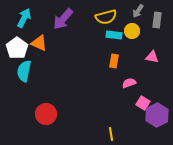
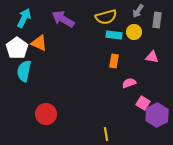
purple arrow: rotated 80 degrees clockwise
yellow circle: moved 2 px right, 1 px down
yellow line: moved 5 px left
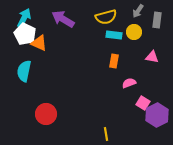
white pentagon: moved 8 px right, 14 px up; rotated 10 degrees counterclockwise
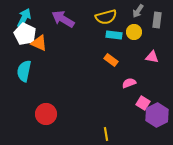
orange rectangle: moved 3 px left, 1 px up; rotated 64 degrees counterclockwise
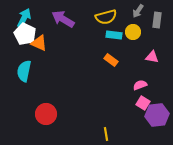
yellow circle: moved 1 px left
pink semicircle: moved 11 px right, 2 px down
purple hexagon: rotated 20 degrees clockwise
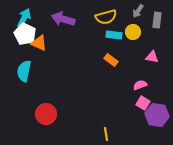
purple arrow: rotated 15 degrees counterclockwise
purple hexagon: rotated 15 degrees clockwise
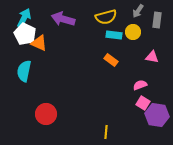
yellow line: moved 2 px up; rotated 16 degrees clockwise
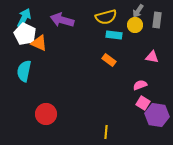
purple arrow: moved 1 px left, 1 px down
yellow circle: moved 2 px right, 7 px up
orange rectangle: moved 2 px left
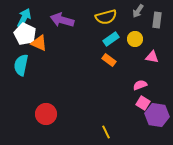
yellow circle: moved 14 px down
cyan rectangle: moved 3 px left, 4 px down; rotated 42 degrees counterclockwise
cyan semicircle: moved 3 px left, 6 px up
yellow line: rotated 32 degrees counterclockwise
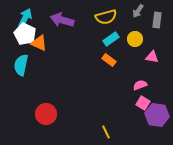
cyan arrow: moved 1 px right
